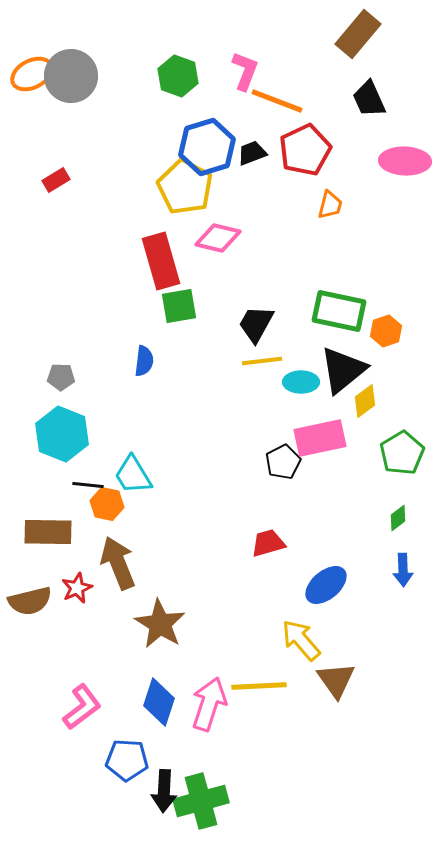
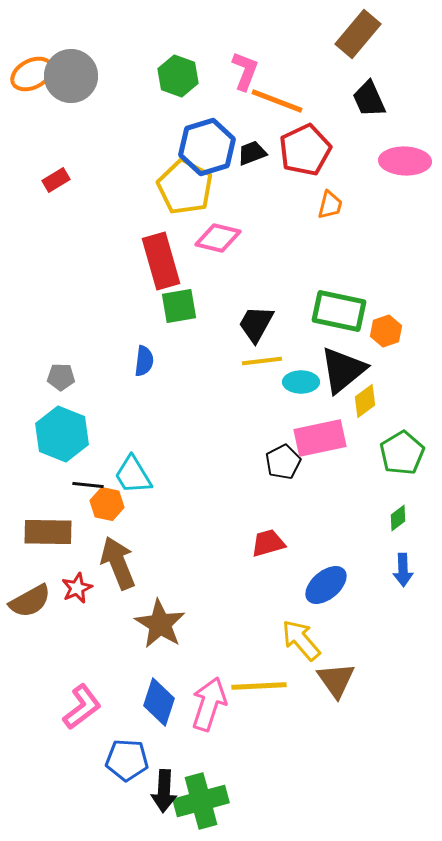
brown semicircle at (30, 601): rotated 15 degrees counterclockwise
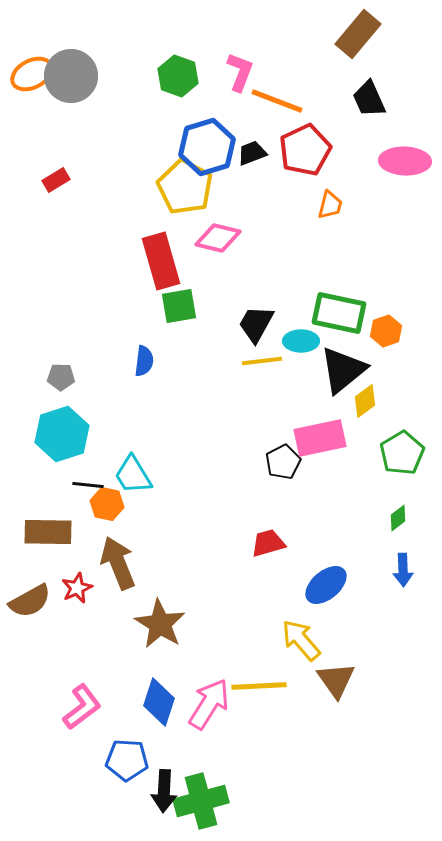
pink L-shape at (245, 71): moved 5 px left, 1 px down
green rectangle at (339, 311): moved 2 px down
cyan ellipse at (301, 382): moved 41 px up
cyan hexagon at (62, 434): rotated 20 degrees clockwise
pink arrow at (209, 704): rotated 14 degrees clockwise
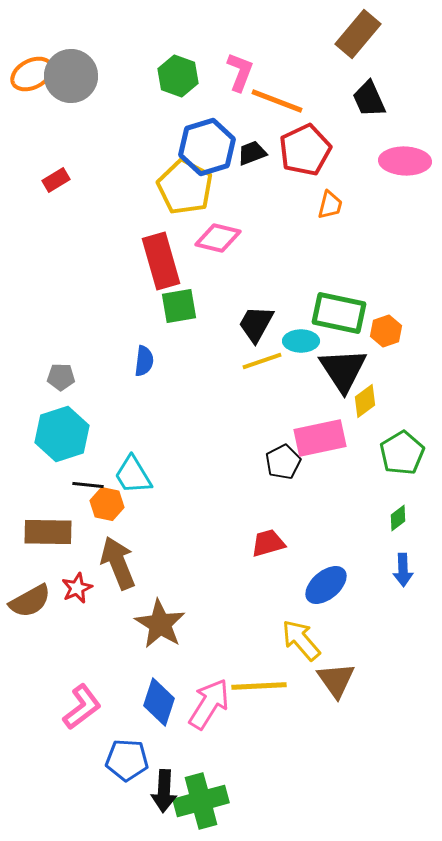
yellow line at (262, 361): rotated 12 degrees counterclockwise
black triangle at (343, 370): rotated 24 degrees counterclockwise
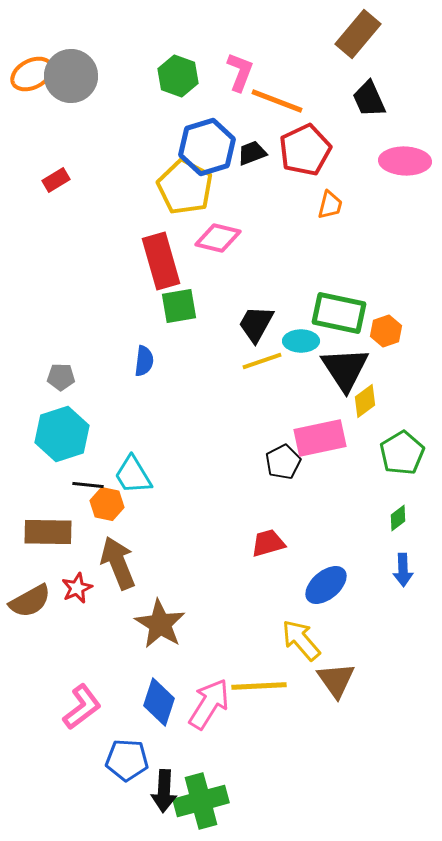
black triangle at (343, 370): moved 2 px right, 1 px up
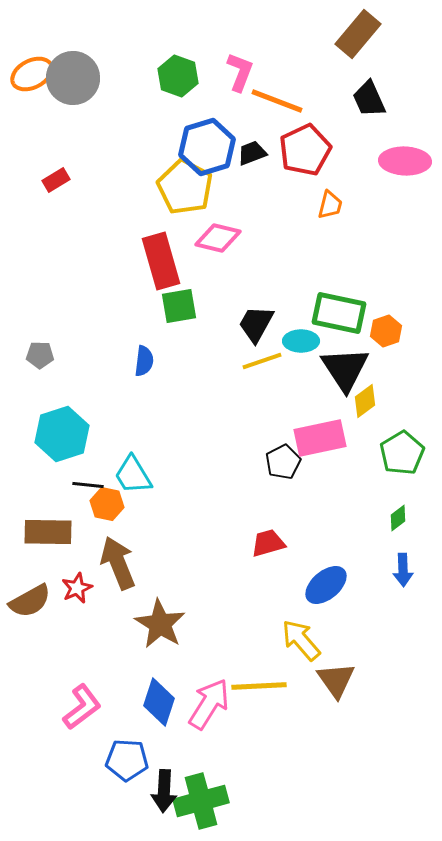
gray circle at (71, 76): moved 2 px right, 2 px down
gray pentagon at (61, 377): moved 21 px left, 22 px up
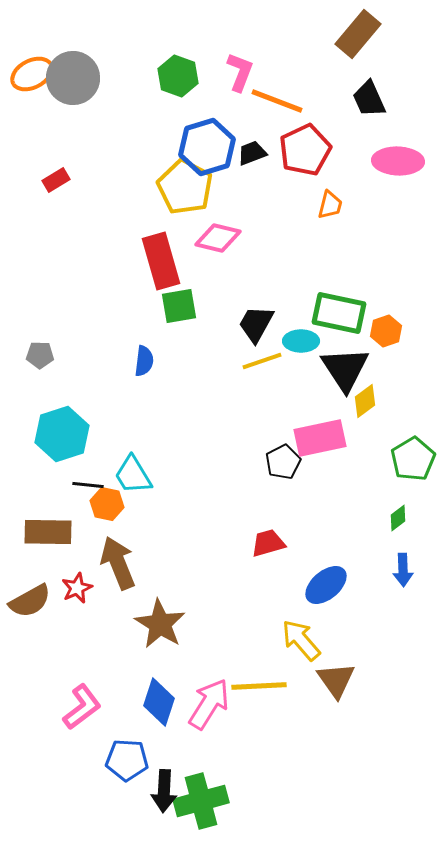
pink ellipse at (405, 161): moved 7 px left
green pentagon at (402, 453): moved 11 px right, 6 px down
